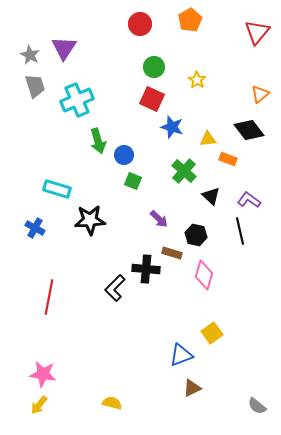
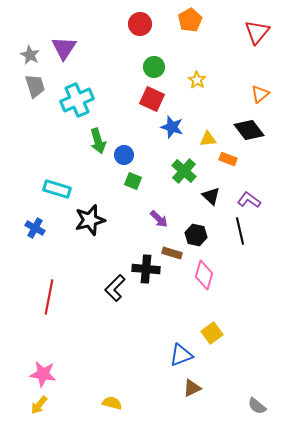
black star: rotated 12 degrees counterclockwise
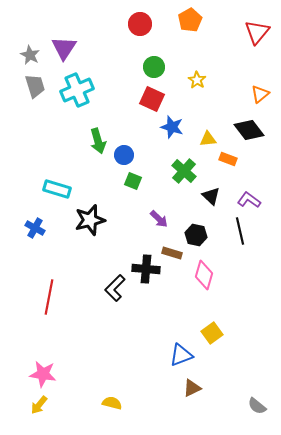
cyan cross: moved 10 px up
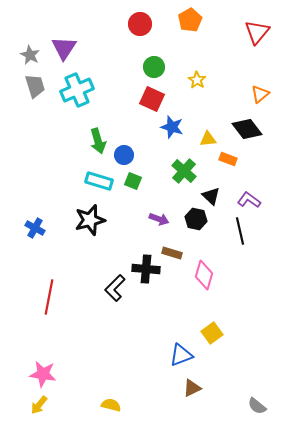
black diamond: moved 2 px left, 1 px up
cyan rectangle: moved 42 px right, 8 px up
purple arrow: rotated 24 degrees counterclockwise
black hexagon: moved 16 px up
yellow semicircle: moved 1 px left, 2 px down
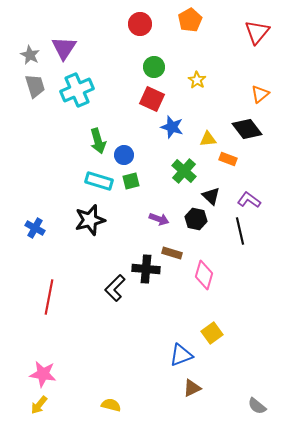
green square: moved 2 px left; rotated 36 degrees counterclockwise
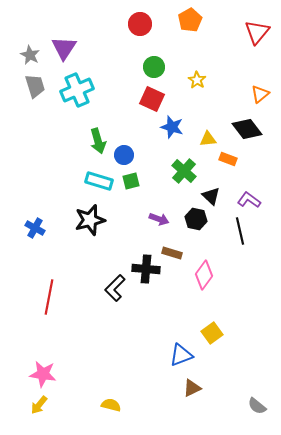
pink diamond: rotated 20 degrees clockwise
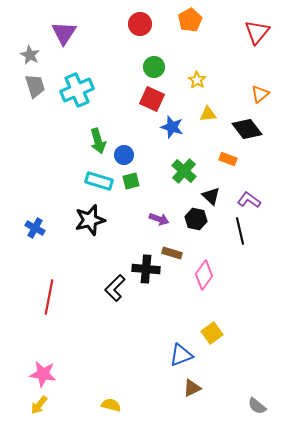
purple triangle: moved 15 px up
yellow triangle: moved 25 px up
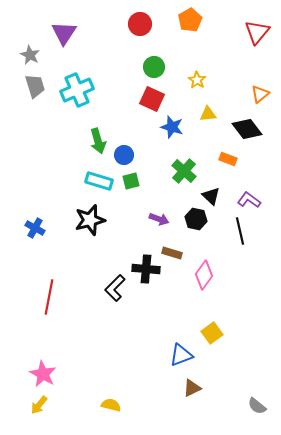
pink star: rotated 20 degrees clockwise
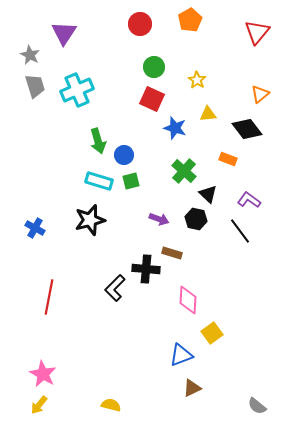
blue star: moved 3 px right, 1 px down
black triangle: moved 3 px left, 2 px up
black line: rotated 24 degrees counterclockwise
pink diamond: moved 16 px left, 25 px down; rotated 32 degrees counterclockwise
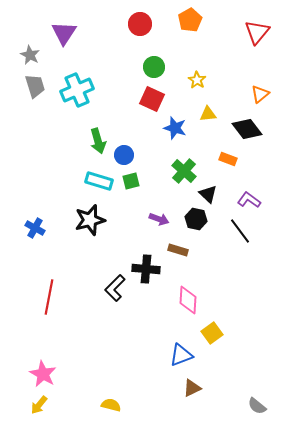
brown rectangle: moved 6 px right, 3 px up
